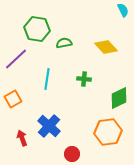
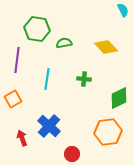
purple line: moved 1 px right, 1 px down; rotated 40 degrees counterclockwise
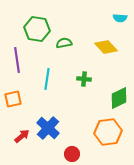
cyan semicircle: moved 3 px left, 8 px down; rotated 120 degrees clockwise
purple line: rotated 15 degrees counterclockwise
orange square: rotated 18 degrees clockwise
blue cross: moved 1 px left, 2 px down
red arrow: moved 2 px up; rotated 70 degrees clockwise
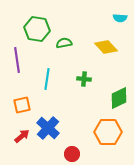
orange square: moved 9 px right, 6 px down
orange hexagon: rotated 8 degrees clockwise
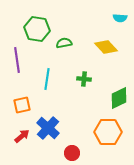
red circle: moved 1 px up
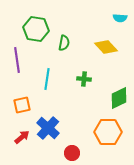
green hexagon: moved 1 px left
green semicircle: rotated 112 degrees clockwise
red arrow: moved 1 px down
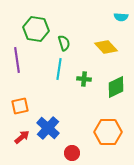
cyan semicircle: moved 1 px right, 1 px up
green semicircle: rotated 28 degrees counterclockwise
cyan line: moved 12 px right, 10 px up
green diamond: moved 3 px left, 11 px up
orange square: moved 2 px left, 1 px down
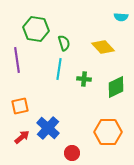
yellow diamond: moved 3 px left
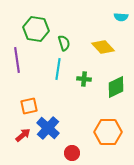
cyan line: moved 1 px left
orange square: moved 9 px right
red arrow: moved 1 px right, 2 px up
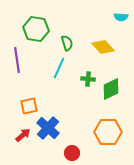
green semicircle: moved 3 px right
cyan line: moved 1 px right, 1 px up; rotated 15 degrees clockwise
green cross: moved 4 px right
green diamond: moved 5 px left, 2 px down
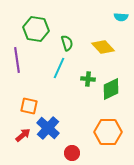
orange square: rotated 24 degrees clockwise
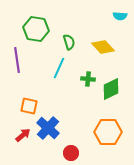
cyan semicircle: moved 1 px left, 1 px up
green semicircle: moved 2 px right, 1 px up
red circle: moved 1 px left
